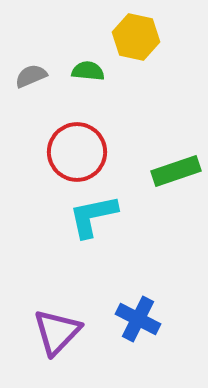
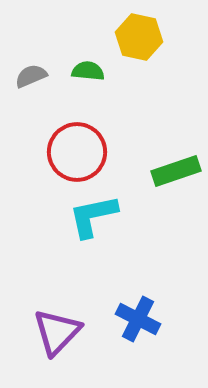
yellow hexagon: moved 3 px right
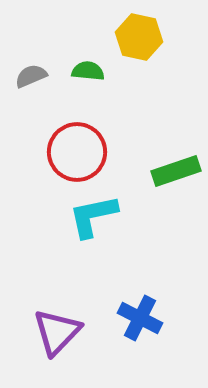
blue cross: moved 2 px right, 1 px up
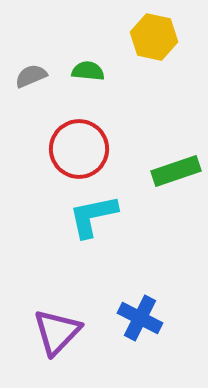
yellow hexagon: moved 15 px right
red circle: moved 2 px right, 3 px up
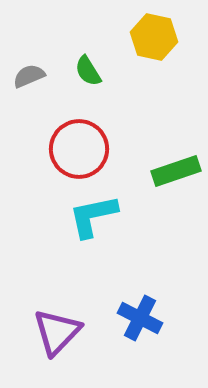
green semicircle: rotated 128 degrees counterclockwise
gray semicircle: moved 2 px left
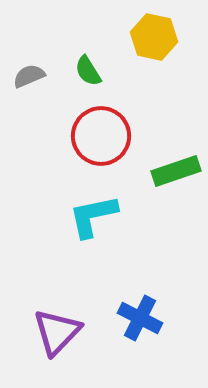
red circle: moved 22 px right, 13 px up
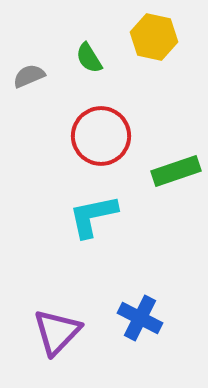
green semicircle: moved 1 px right, 13 px up
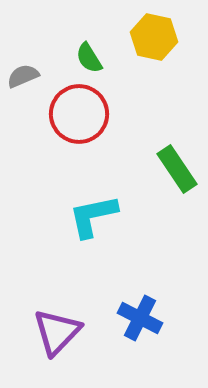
gray semicircle: moved 6 px left
red circle: moved 22 px left, 22 px up
green rectangle: moved 1 px right, 2 px up; rotated 75 degrees clockwise
